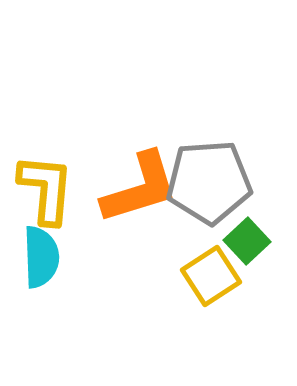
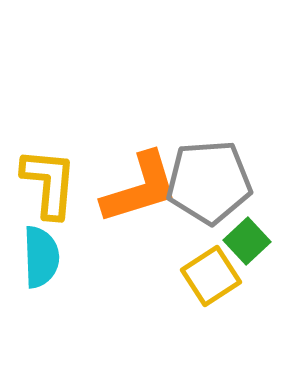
yellow L-shape: moved 3 px right, 6 px up
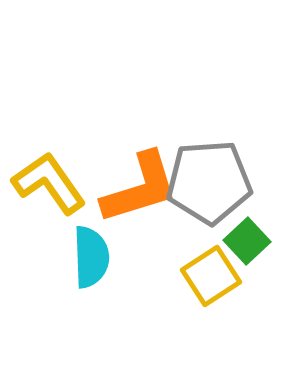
yellow L-shape: rotated 40 degrees counterclockwise
cyan semicircle: moved 50 px right
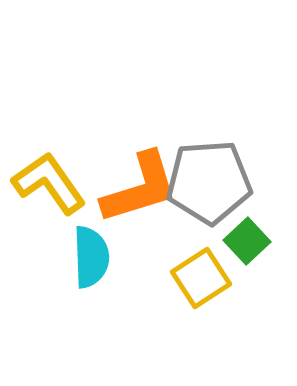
yellow square: moved 10 px left, 2 px down
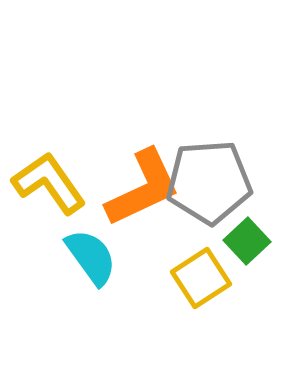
orange L-shape: moved 3 px right; rotated 8 degrees counterclockwise
cyan semicircle: rotated 34 degrees counterclockwise
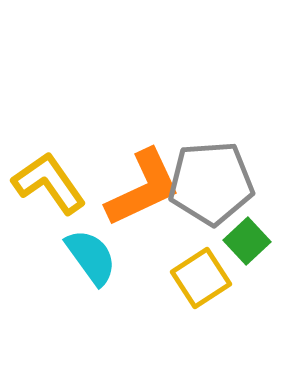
gray pentagon: moved 2 px right, 1 px down
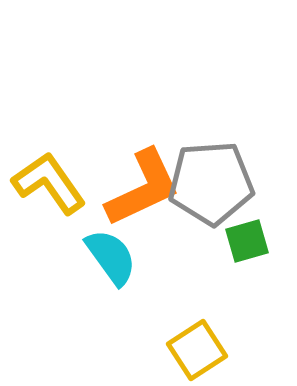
green square: rotated 27 degrees clockwise
cyan semicircle: moved 20 px right
yellow square: moved 4 px left, 72 px down
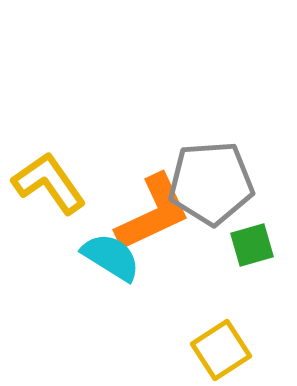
orange L-shape: moved 10 px right, 25 px down
green square: moved 5 px right, 4 px down
cyan semicircle: rotated 22 degrees counterclockwise
yellow square: moved 24 px right
